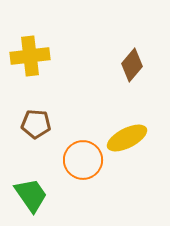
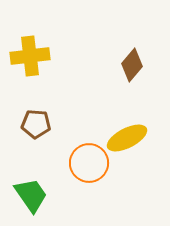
orange circle: moved 6 px right, 3 px down
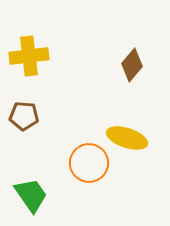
yellow cross: moved 1 px left
brown pentagon: moved 12 px left, 8 px up
yellow ellipse: rotated 45 degrees clockwise
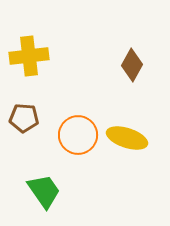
brown diamond: rotated 12 degrees counterclockwise
brown pentagon: moved 2 px down
orange circle: moved 11 px left, 28 px up
green trapezoid: moved 13 px right, 4 px up
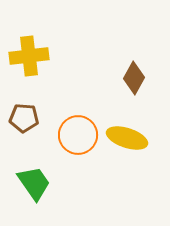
brown diamond: moved 2 px right, 13 px down
green trapezoid: moved 10 px left, 8 px up
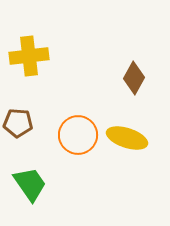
brown pentagon: moved 6 px left, 5 px down
green trapezoid: moved 4 px left, 1 px down
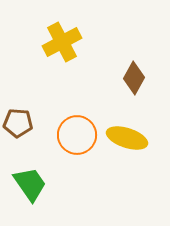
yellow cross: moved 33 px right, 14 px up; rotated 21 degrees counterclockwise
orange circle: moved 1 px left
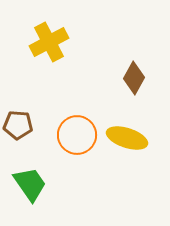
yellow cross: moved 13 px left
brown pentagon: moved 2 px down
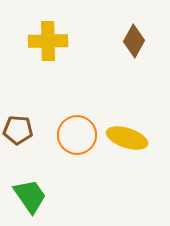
yellow cross: moved 1 px left, 1 px up; rotated 27 degrees clockwise
brown diamond: moved 37 px up
brown pentagon: moved 5 px down
green trapezoid: moved 12 px down
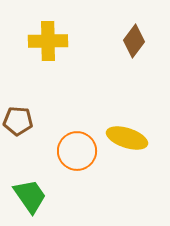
brown diamond: rotated 8 degrees clockwise
brown pentagon: moved 9 px up
orange circle: moved 16 px down
